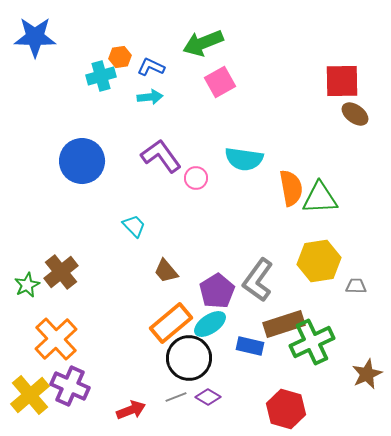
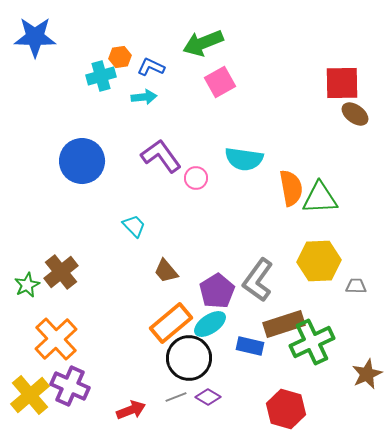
red square: moved 2 px down
cyan arrow: moved 6 px left
yellow hexagon: rotated 6 degrees clockwise
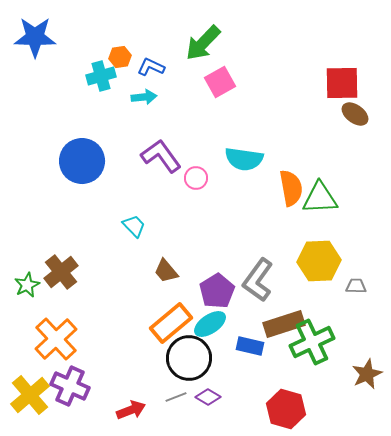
green arrow: rotated 24 degrees counterclockwise
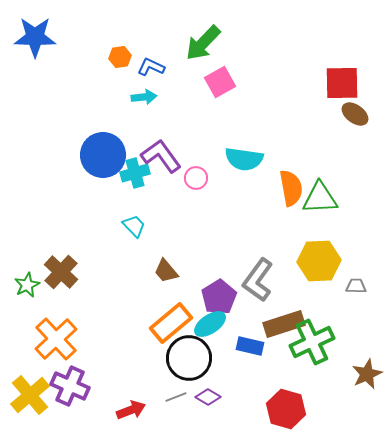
cyan cross: moved 34 px right, 97 px down
blue circle: moved 21 px right, 6 px up
brown cross: rotated 8 degrees counterclockwise
purple pentagon: moved 2 px right, 6 px down
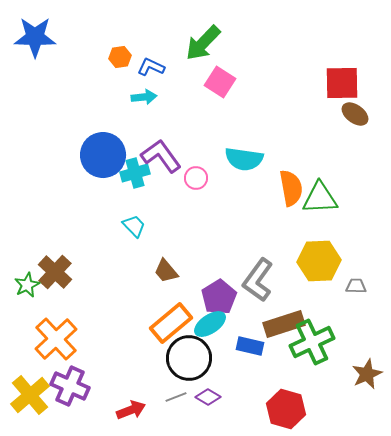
pink square: rotated 28 degrees counterclockwise
brown cross: moved 6 px left
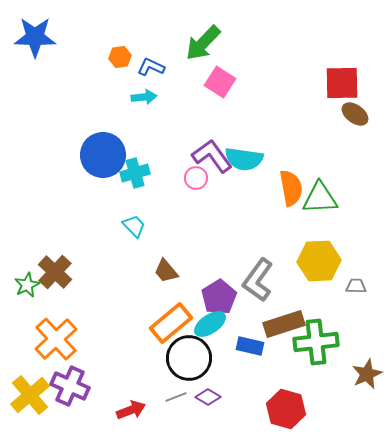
purple L-shape: moved 51 px right
green cross: moved 4 px right; rotated 18 degrees clockwise
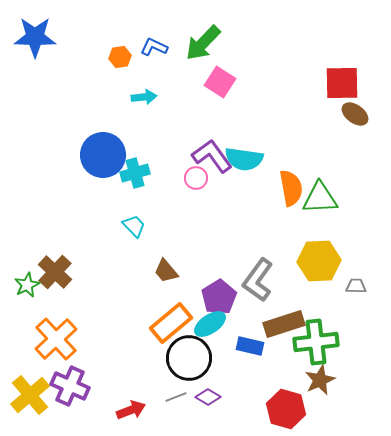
blue L-shape: moved 3 px right, 20 px up
brown star: moved 47 px left, 6 px down
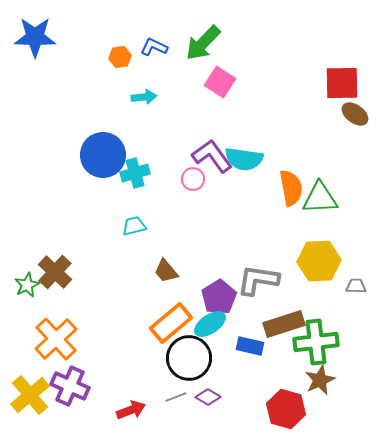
pink circle: moved 3 px left, 1 px down
cyan trapezoid: rotated 60 degrees counterclockwise
gray L-shape: rotated 63 degrees clockwise
